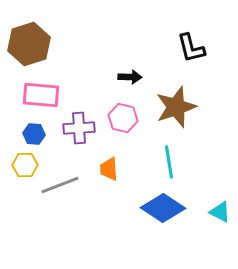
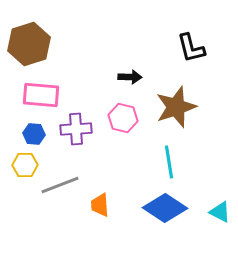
purple cross: moved 3 px left, 1 px down
orange trapezoid: moved 9 px left, 36 px down
blue diamond: moved 2 px right
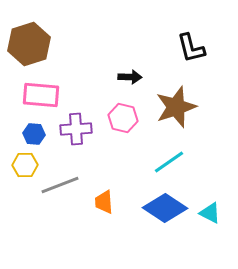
cyan line: rotated 64 degrees clockwise
orange trapezoid: moved 4 px right, 3 px up
cyan triangle: moved 10 px left, 1 px down
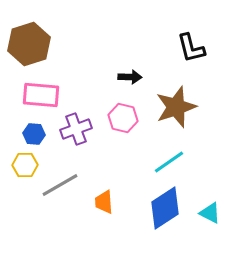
purple cross: rotated 16 degrees counterclockwise
gray line: rotated 9 degrees counterclockwise
blue diamond: rotated 66 degrees counterclockwise
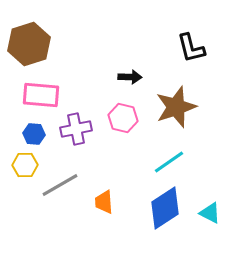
purple cross: rotated 8 degrees clockwise
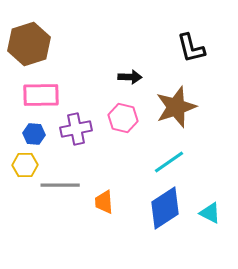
pink rectangle: rotated 6 degrees counterclockwise
gray line: rotated 30 degrees clockwise
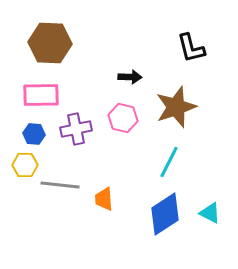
brown hexagon: moved 21 px right, 1 px up; rotated 21 degrees clockwise
cyan line: rotated 28 degrees counterclockwise
gray line: rotated 6 degrees clockwise
orange trapezoid: moved 3 px up
blue diamond: moved 6 px down
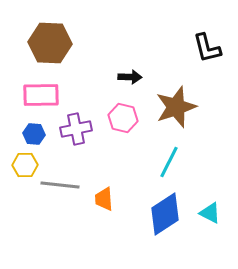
black L-shape: moved 16 px right
